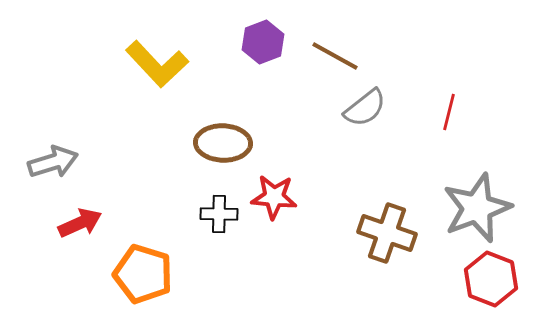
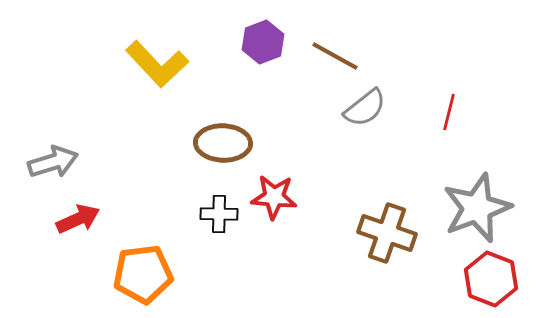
red arrow: moved 2 px left, 4 px up
orange pentagon: rotated 24 degrees counterclockwise
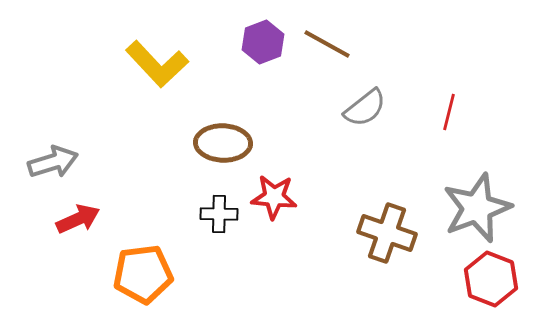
brown line: moved 8 px left, 12 px up
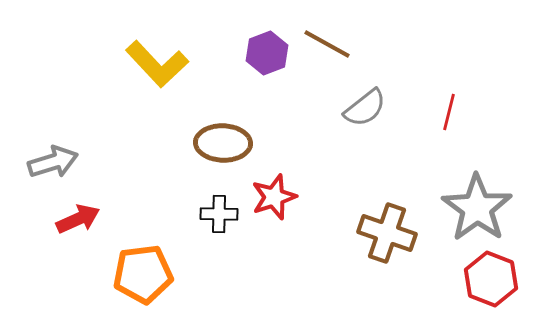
purple hexagon: moved 4 px right, 11 px down
red star: rotated 24 degrees counterclockwise
gray star: rotated 16 degrees counterclockwise
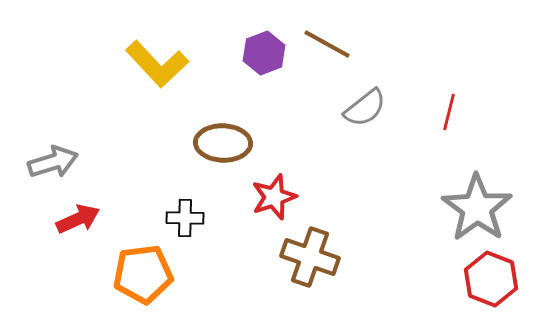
purple hexagon: moved 3 px left
black cross: moved 34 px left, 4 px down
brown cross: moved 77 px left, 24 px down
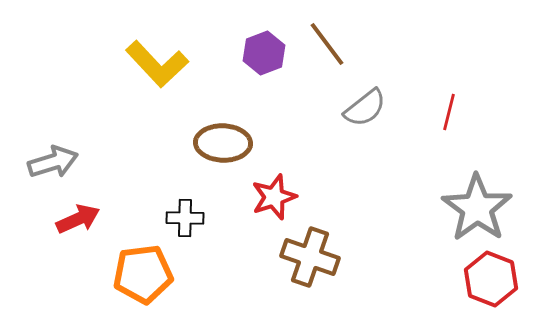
brown line: rotated 24 degrees clockwise
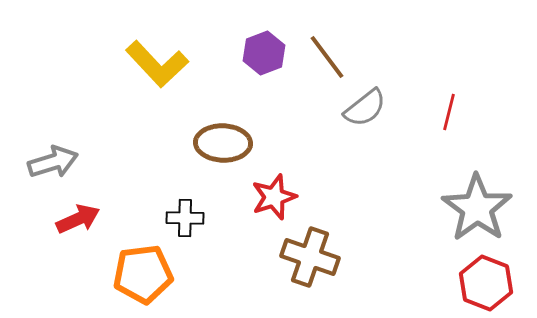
brown line: moved 13 px down
red hexagon: moved 5 px left, 4 px down
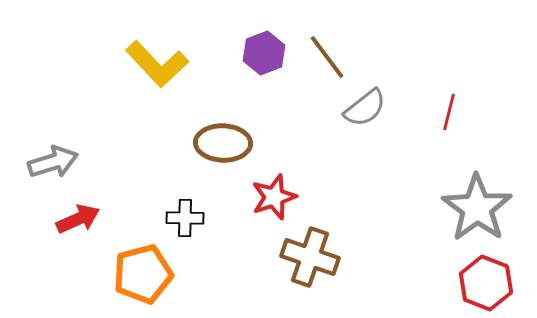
orange pentagon: rotated 8 degrees counterclockwise
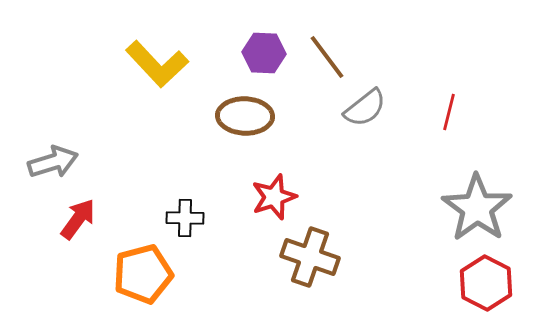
purple hexagon: rotated 24 degrees clockwise
brown ellipse: moved 22 px right, 27 px up
red arrow: rotated 30 degrees counterclockwise
red hexagon: rotated 6 degrees clockwise
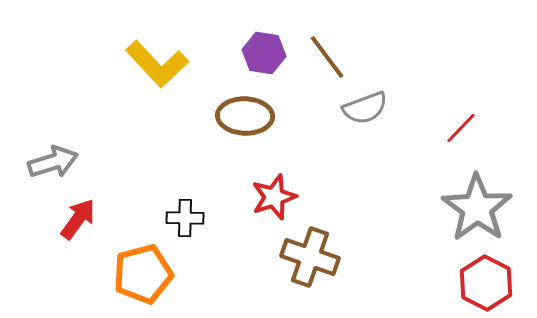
purple hexagon: rotated 6 degrees clockwise
gray semicircle: rotated 18 degrees clockwise
red line: moved 12 px right, 16 px down; rotated 30 degrees clockwise
